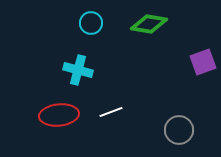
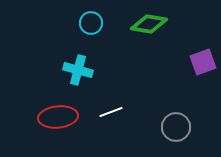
red ellipse: moved 1 px left, 2 px down
gray circle: moved 3 px left, 3 px up
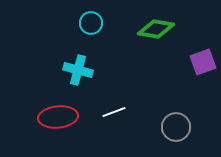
green diamond: moved 7 px right, 5 px down
white line: moved 3 px right
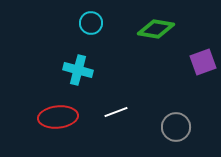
white line: moved 2 px right
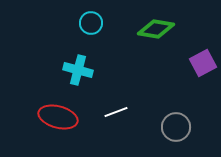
purple square: moved 1 px down; rotated 8 degrees counterclockwise
red ellipse: rotated 21 degrees clockwise
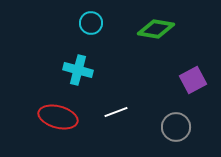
purple square: moved 10 px left, 17 px down
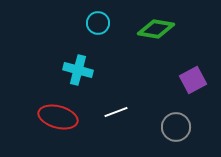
cyan circle: moved 7 px right
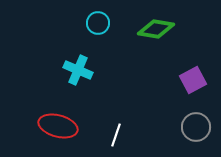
cyan cross: rotated 8 degrees clockwise
white line: moved 23 px down; rotated 50 degrees counterclockwise
red ellipse: moved 9 px down
gray circle: moved 20 px right
